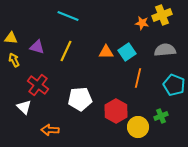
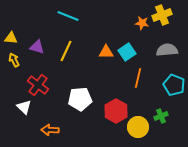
gray semicircle: moved 2 px right
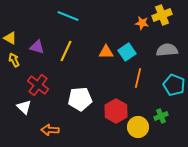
yellow triangle: moved 1 px left; rotated 24 degrees clockwise
